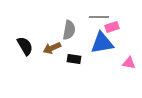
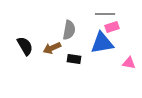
gray line: moved 6 px right, 3 px up
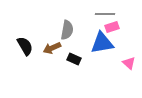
gray semicircle: moved 2 px left
black rectangle: rotated 16 degrees clockwise
pink triangle: rotated 32 degrees clockwise
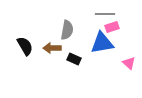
brown arrow: rotated 24 degrees clockwise
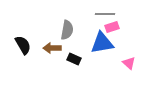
black semicircle: moved 2 px left, 1 px up
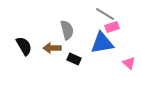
gray line: rotated 30 degrees clockwise
gray semicircle: rotated 24 degrees counterclockwise
black semicircle: moved 1 px right, 1 px down
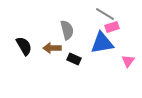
pink triangle: moved 1 px left, 2 px up; rotated 24 degrees clockwise
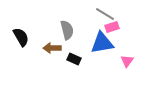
black semicircle: moved 3 px left, 9 px up
pink triangle: moved 1 px left
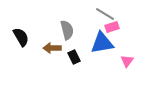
black rectangle: moved 2 px up; rotated 40 degrees clockwise
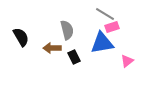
pink triangle: rotated 16 degrees clockwise
